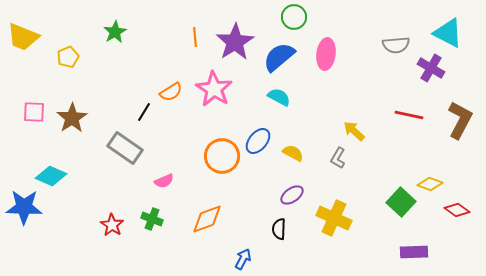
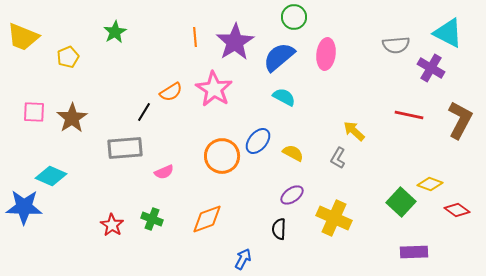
cyan semicircle: moved 5 px right
gray rectangle: rotated 40 degrees counterclockwise
pink semicircle: moved 9 px up
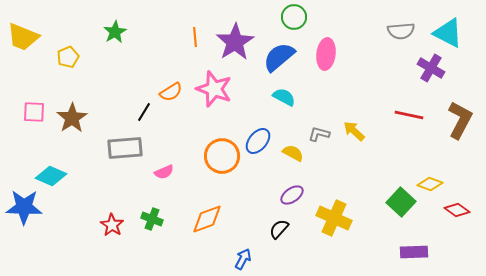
gray semicircle: moved 5 px right, 14 px up
pink star: rotated 12 degrees counterclockwise
gray L-shape: moved 19 px left, 24 px up; rotated 75 degrees clockwise
black semicircle: rotated 40 degrees clockwise
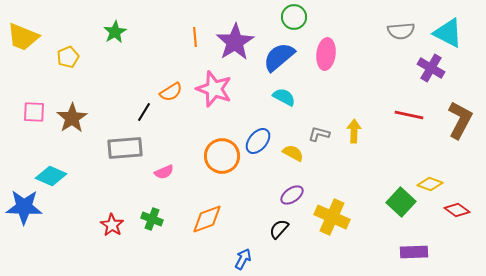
yellow arrow: rotated 50 degrees clockwise
yellow cross: moved 2 px left, 1 px up
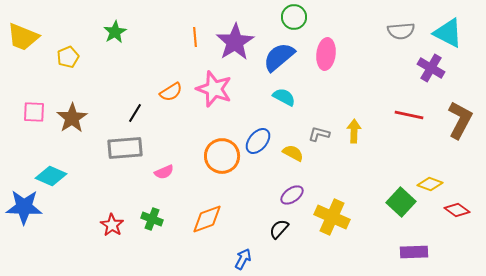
black line: moved 9 px left, 1 px down
